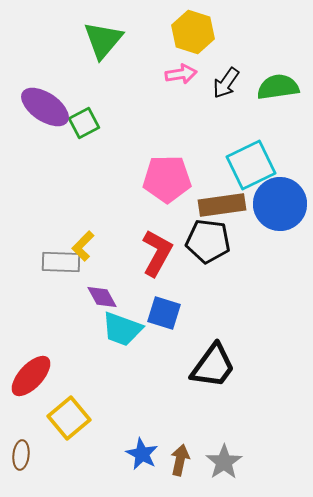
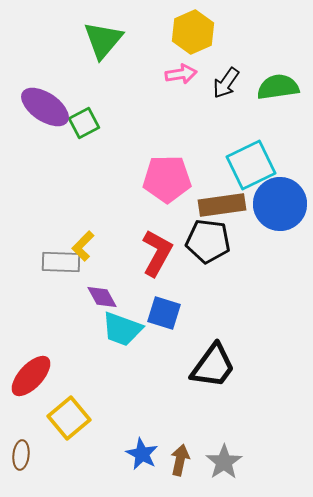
yellow hexagon: rotated 18 degrees clockwise
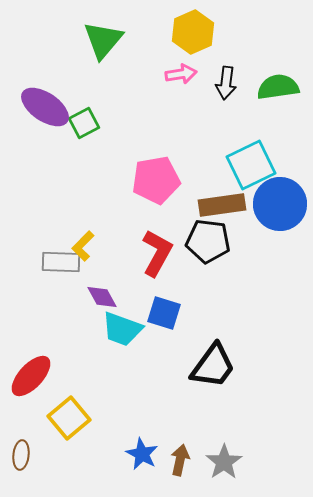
black arrow: rotated 28 degrees counterclockwise
pink pentagon: moved 11 px left, 1 px down; rotated 9 degrees counterclockwise
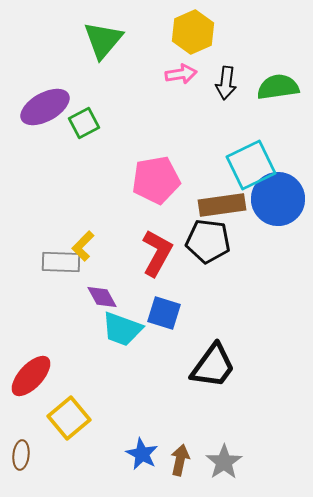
purple ellipse: rotated 63 degrees counterclockwise
blue circle: moved 2 px left, 5 px up
